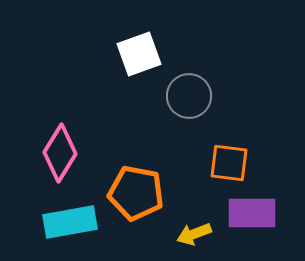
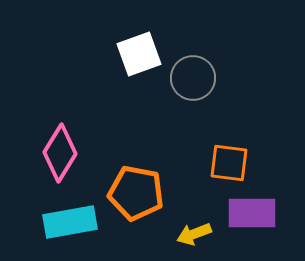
gray circle: moved 4 px right, 18 px up
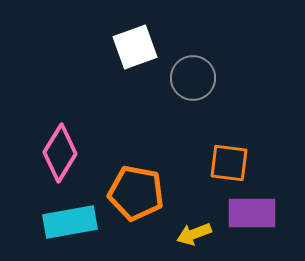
white square: moved 4 px left, 7 px up
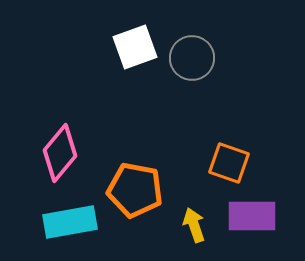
gray circle: moved 1 px left, 20 px up
pink diamond: rotated 8 degrees clockwise
orange square: rotated 12 degrees clockwise
orange pentagon: moved 1 px left, 3 px up
purple rectangle: moved 3 px down
yellow arrow: moved 9 px up; rotated 92 degrees clockwise
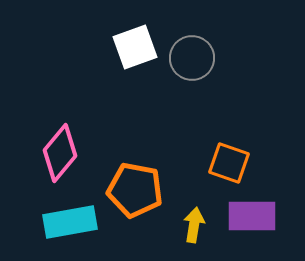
yellow arrow: rotated 28 degrees clockwise
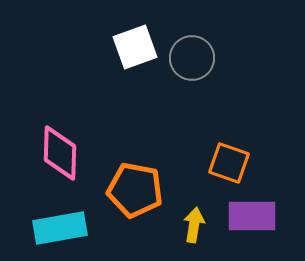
pink diamond: rotated 38 degrees counterclockwise
cyan rectangle: moved 10 px left, 6 px down
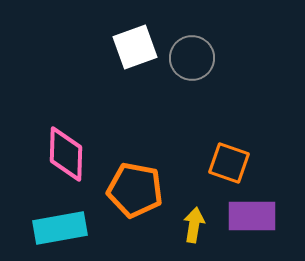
pink diamond: moved 6 px right, 1 px down
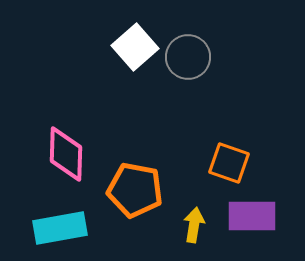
white square: rotated 21 degrees counterclockwise
gray circle: moved 4 px left, 1 px up
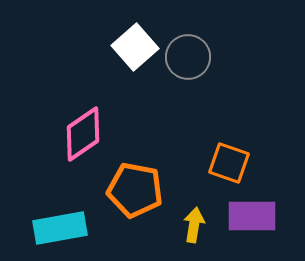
pink diamond: moved 17 px right, 20 px up; rotated 54 degrees clockwise
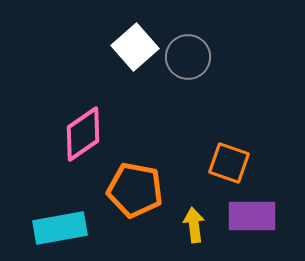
yellow arrow: rotated 16 degrees counterclockwise
